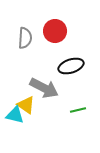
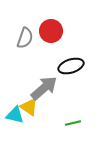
red circle: moved 4 px left
gray semicircle: rotated 15 degrees clockwise
gray arrow: rotated 68 degrees counterclockwise
yellow triangle: moved 3 px right, 2 px down
green line: moved 5 px left, 13 px down
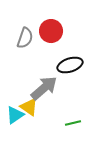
black ellipse: moved 1 px left, 1 px up
cyan triangle: rotated 48 degrees counterclockwise
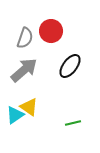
black ellipse: moved 1 px down; rotated 35 degrees counterclockwise
gray arrow: moved 20 px left, 18 px up
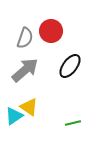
gray arrow: moved 1 px right
cyan triangle: moved 1 px left, 1 px down
